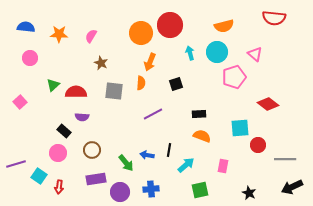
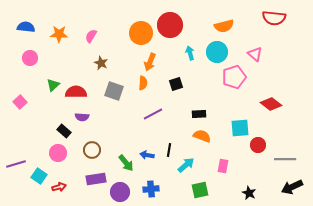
orange semicircle at (141, 83): moved 2 px right
gray square at (114, 91): rotated 12 degrees clockwise
red diamond at (268, 104): moved 3 px right
red arrow at (59, 187): rotated 112 degrees counterclockwise
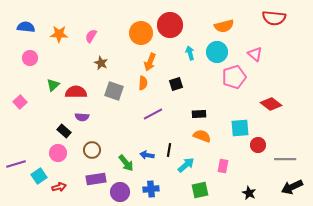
cyan square at (39, 176): rotated 21 degrees clockwise
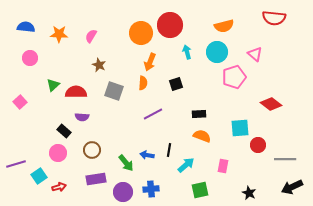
cyan arrow at (190, 53): moved 3 px left, 1 px up
brown star at (101, 63): moved 2 px left, 2 px down
purple circle at (120, 192): moved 3 px right
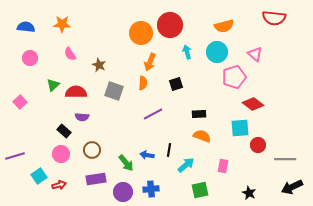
orange star at (59, 34): moved 3 px right, 10 px up
pink semicircle at (91, 36): moved 21 px left, 18 px down; rotated 64 degrees counterclockwise
red diamond at (271, 104): moved 18 px left
pink circle at (58, 153): moved 3 px right, 1 px down
purple line at (16, 164): moved 1 px left, 8 px up
red arrow at (59, 187): moved 2 px up
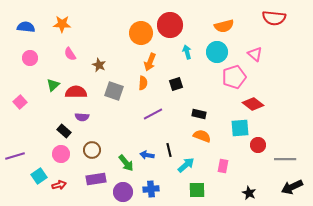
black rectangle at (199, 114): rotated 16 degrees clockwise
black line at (169, 150): rotated 24 degrees counterclockwise
green square at (200, 190): moved 3 px left; rotated 12 degrees clockwise
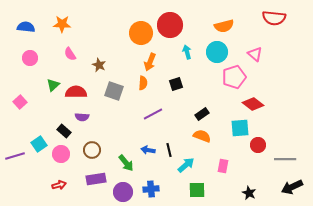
black rectangle at (199, 114): moved 3 px right; rotated 48 degrees counterclockwise
blue arrow at (147, 155): moved 1 px right, 5 px up
cyan square at (39, 176): moved 32 px up
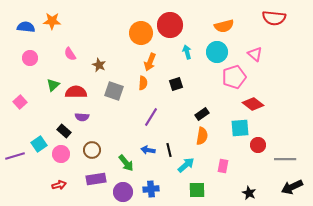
orange star at (62, 24): moved 10 px left, 3 px up
purple line at (153, 114): moved 2 px left, 3 px down; rotated 30 degrees counterclockwise
orange semicircle at (202, 136): rotated 78 degrees clockwise
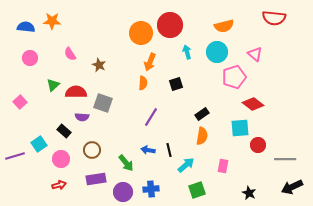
gray square at (114, 91): moved 11 px left, 12 px down
pink circle at (61, 154): moved 5 px down
green square at (197, 190): rotated 18 degrees counterclockwise
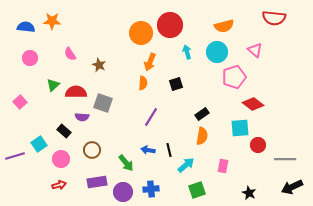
pink triangle at (255, 54): moved 4 px up
purple rectangle at (96, 179): moved 1 px right, 3 px down
